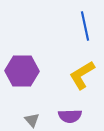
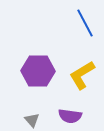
blue line: moved 3 px up; rotated 16 degrees counterclockwise
purple hexagon: moved 16 px right
purple semicircle: rotated 10 degrees clockwise
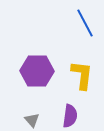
purple hexagon: moved 1 px left
yellow L-shape: rotated 128 degrees clockwise
purple semicircle: rotated 90 degrees counterclockwise
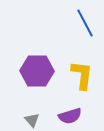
purple semicircle: rotated 65 degrees clockwise
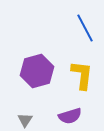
blue line: moved 5 px down
purple hexagon: rotated 16 degrees counterclockwise
gray triangle: moved 7 px left; rotated 14 degrees clockwise
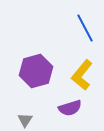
purple hexagon: moved 1 px left
yellow L-shape: rotated 148 degrees counterclockwise
purple semicircle: moved 8 px up
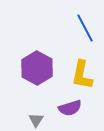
purple hexagon: moved 1 px right, 3 px up; rotated 16 degrees counterclockwise
yellow L-shape: rotated 28 degrees counterclockwise
gray triangle: moved 11 px right
